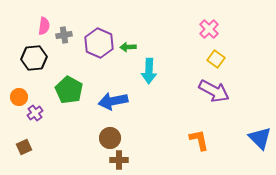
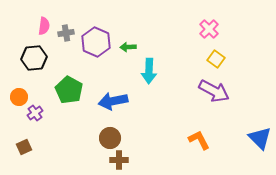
gray cross: moved 2 px right, 2 px up
purple hexagon: moved 3 px left, 1 px up
orange L-shape: rotated 15 degrees counterclockwise
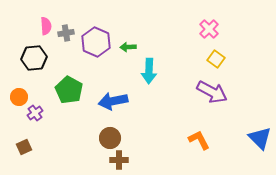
pink semicircle: moved 2 px right; rotated 12 degrees counterclockwise
purple arrow: moved 2 px left, 1 px down
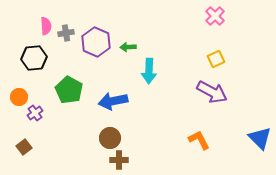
pink cross: moved 6 px right, 13 px up
yellow square: rotated 30 degrees clockwise
brown square: rotated 14 degrees counterclockwise
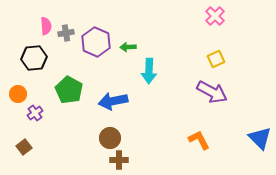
orange circle: moved 1 px left, 3 px up
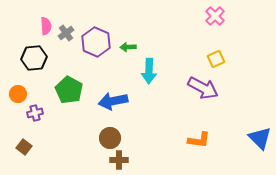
gray cross: rotated 28 degrees counterclockwise
purple arrow: moved 9 px left, 4 px up
purple cross: rotated 21 degrees clockwise
orange L-shape: rotated 125 degrees clockwise
brown square: rotated 14 degrees counterclockwise
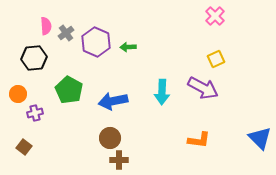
cyan arrow: moved 13 px right, 21 px down
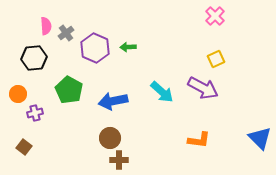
purple hexagon: moved 1 px left, 6 px down
cyan arrow: rotated 50 degrees counterclockwise
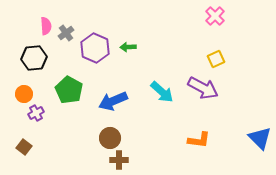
orange circle: moved 6 px right
blue arrow: rotated 12 degrees counterclockwise
purple cross: moved 1 px right; rotated 14 degrees counterclockwise
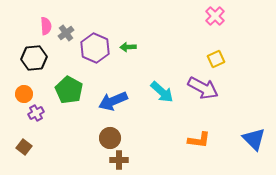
blue triangle: moved 6 px left, 1 px down
